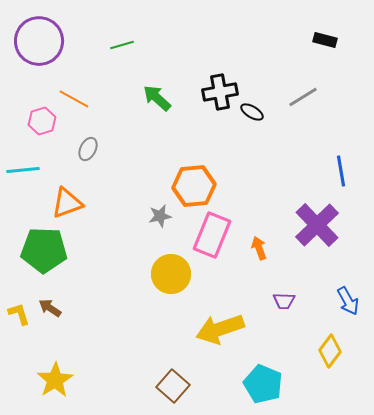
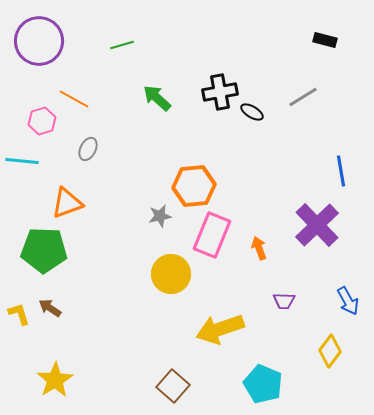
cyan line: moved 1 px left, 9 px up; rotated 12 degrees clockwise
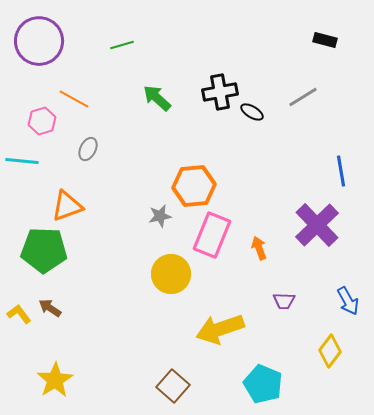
orange triangle: moved 3 px down
yellow L-shape: rotated 20 degrees counterclockwise
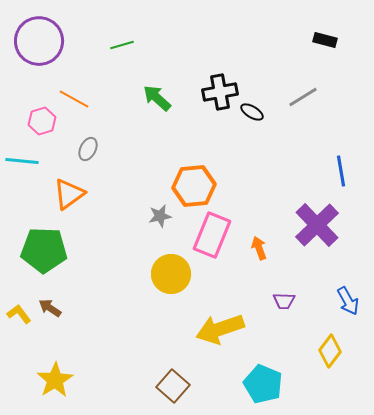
orange triangle: moved 2 px right, 12 px up; rotated 16 degrees counterclockwise
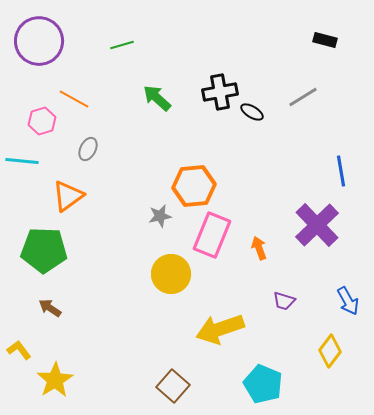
orange triangle: moved 1 px left, 2 px down
purple trapezoid: rotated 15 degrees clockwise
yellow L-shape: moved 36 px down
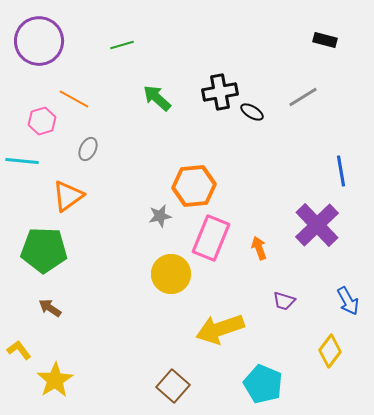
pink rectangle: moved 1 px left, 3 px down
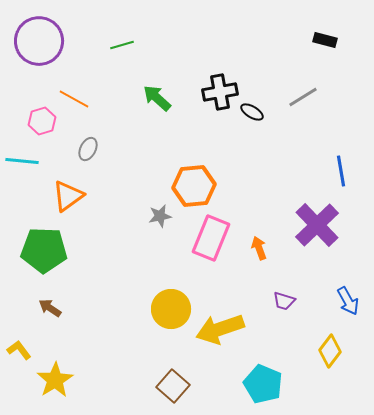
yellow circle: moved 35 px down
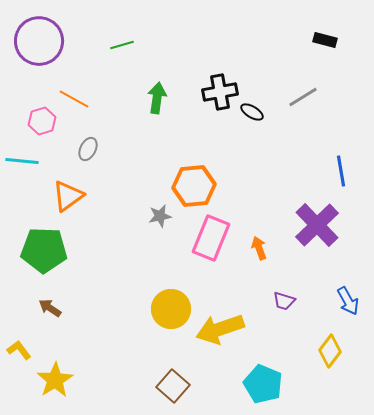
green arrow: rotated 56 degrees clockwise
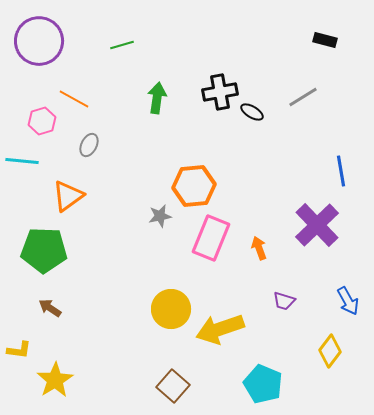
gray ellipse: moved 1 px right, 4 px up
yellow L-shape: rotated 135 degrees clockwise
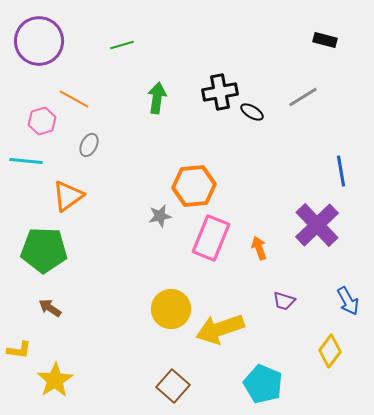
cyan line: moved 4 px right
